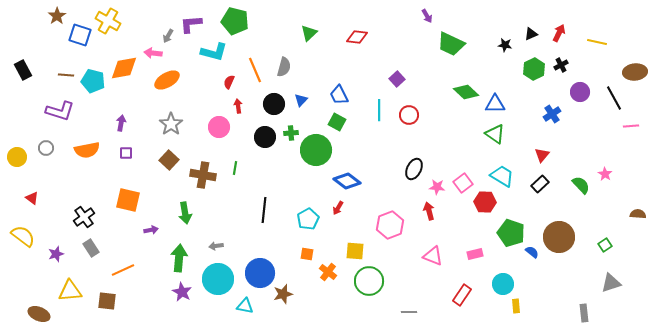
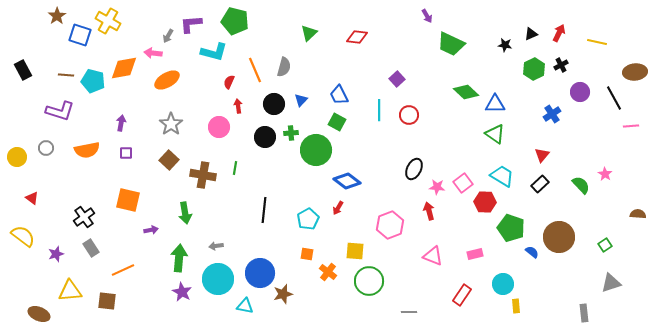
green pentagon at (511, 233): moved 5 px up
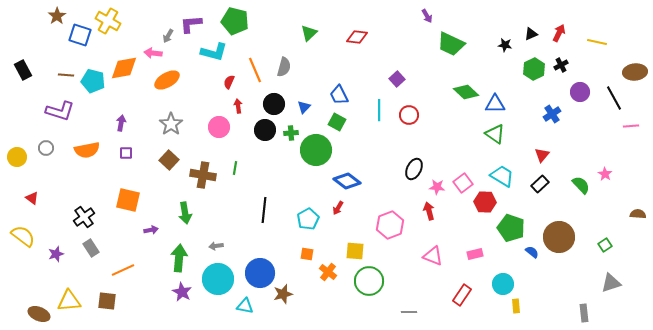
blue triangle at (301, 100): moved 3 px right, 7 px down
black circle at (265, 137): moved 7 px up
yellow triangle at (70, 291): moved 1 px left, 10 px down
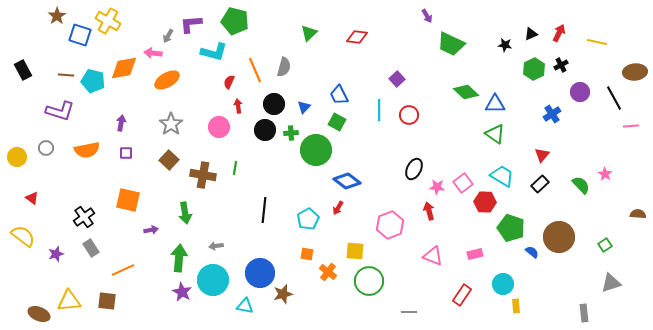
cyan circle at (218, 279): moved 5 px left, 1 px down
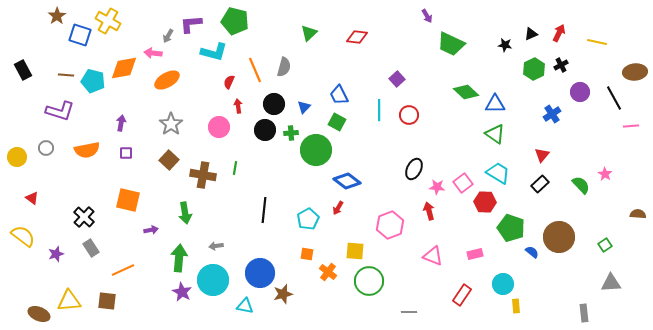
cyan trapezoid at (502, 176): moved 4 px left, 3 px up
black cross at (84, 217): rotated 10 degrees counterclockwise
gray triangle at (611, 283): rotated 15 degrees clockwise
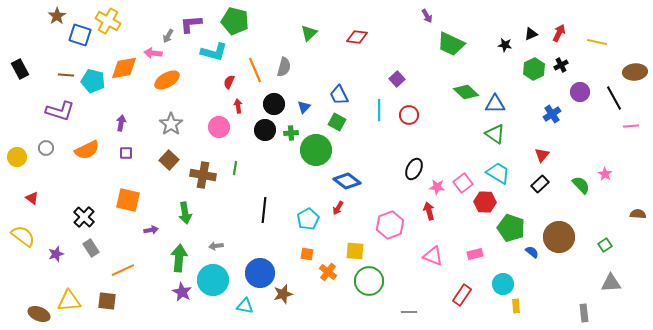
black rectangle at (23, 70): moved 3 px left, 1 px up
orange semicircle at (87, 150): rotated 15 degrees counterclockwise
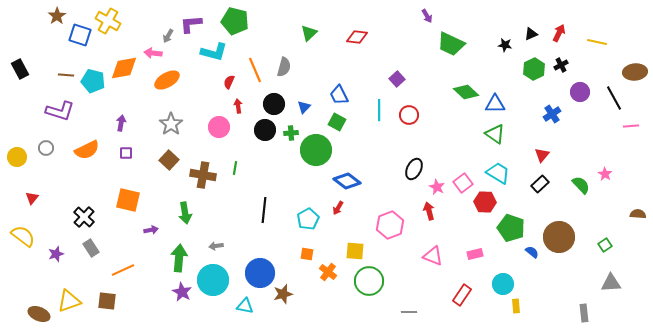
pink star at (437, 187): rotated 21 degrees clockwise
red triangle at (32, 198): rotated 32 degrees clockwise
yellow triangle at (69, 301): rotated 15 degrees counterclockwise
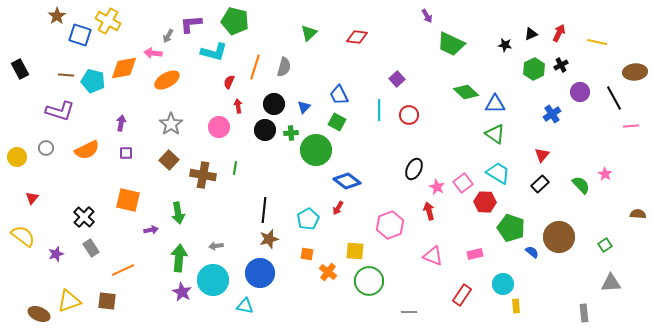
orange line at (255, 70): moved 3 px up; rotated 40 degrees clockwise
green arrow at (185, 213): moved 7 px left
brown star at (283, 294): moved 14 px left, 55 px up
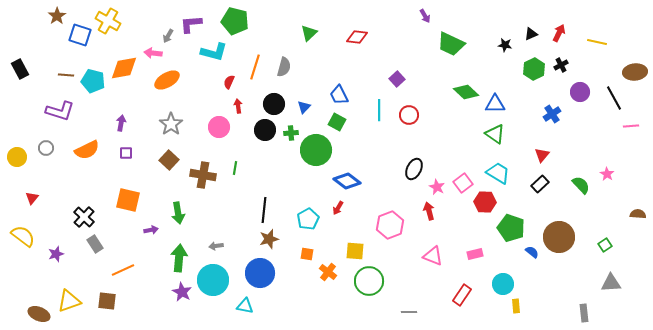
purple arrow at (427, 16): moved 2 px left
pink star at (605, 174): moved 2 px right
gray rectangle at (91, 248): moved 4 px right, 4 px up
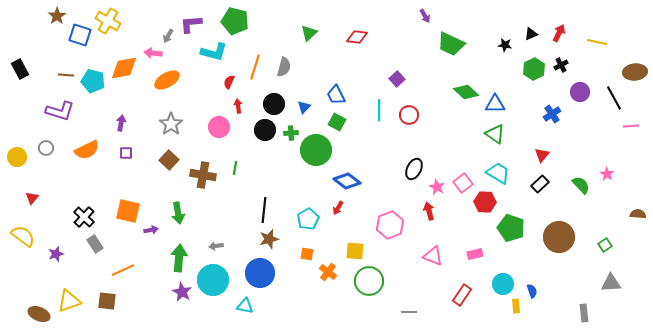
blue trapezoid at (339, 95): moved 3 px left
orange square at (128, 200): moved 11 px down
blue semicircle at (532, 252): moved 39 px down; rotated 32 degrees clockwise
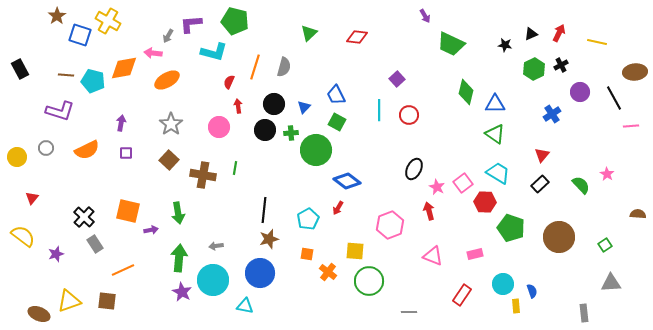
green diamond at (466, 92): rotated 60 degrees clockwise
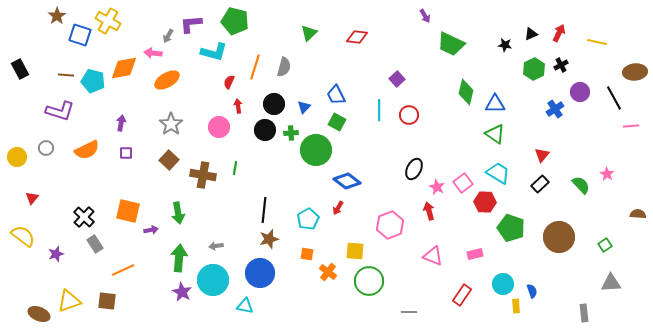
blue cross at (552, 114): moved 3 px right, 5 px up
